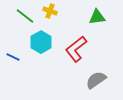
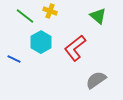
green triangle: moved 1 px right, 1 px up; rotated 48 degrees clockwise
red L-shape: moved 1 px left, 1 px up
blue line: moved 1 px right, 2 px down
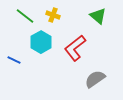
yellow cross: moved 3 px right, 4 px down
blue line: moved 1 px down
gray semicircle: moved 1 px left, 1 px up
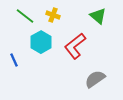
red L-shape: moved 2 px up
blue line: rotated 40 degrees clockwise
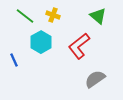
red L-shape: moved 4 px right
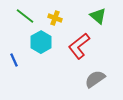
yellow cross: moved 2 px right, 3 px down
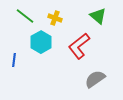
blue line: rotated 32 degrees clockwise
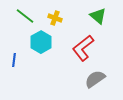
red L-shape: moved 4 px right, 2 px down
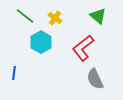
yellow cross: rotated 16 degrees clockwise
blue line: moved 13 px down
gray semicircle: rotated 80 degrees counterclockwise
